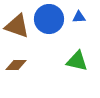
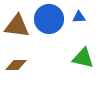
brown triangle: rotated 12 degrees counterclockwise
green triangle: moved 6 px right, 3 px up
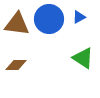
blue triangle: rotated 24 degrees counterclockwise
brown triangle: moved 2 px up
green triangle: rotated 20 degrees clockwise
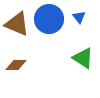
blue triangle: rotated 40 degrees counterclockwise
brown triangle: rotated 16 degrees clockwise
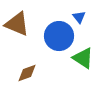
blue circle: moved 10 px right, 17 px down
brown diamond: moved 11 px right, 8 px down; rotated 20 degrees counterclockwise
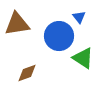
brown triangle: rotated 32 degrees counterclockwise
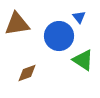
green triangle: moved 2 px down
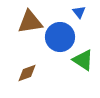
blue triangle: moved 5 px up
brown triangle: moved 13 px right, 2 px up
blue circle: moved 1 px right, 1 px down
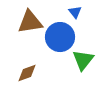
blue triangle: moved 4 px left
green triangle: rotated 35 degrees clockwise
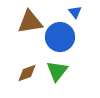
green triangle: moved 26 px left, 11 px down
